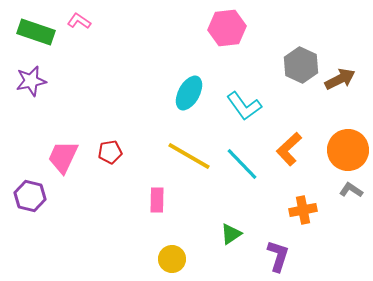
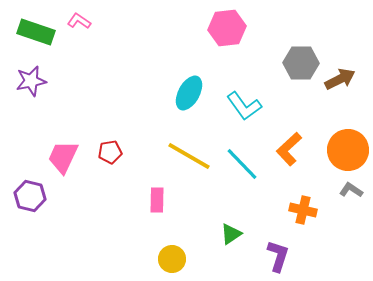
gray hexagon: moved 2 px up; rotated 24 degrees counterclockwise
orange cross: rotated 24 degrees clockwise
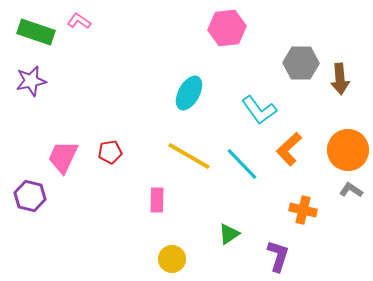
brown arrow: rotated 112 degrees clockwise
cyan L-shape: moved 15 px right, 4 px down
green triangle: moved 2 px left
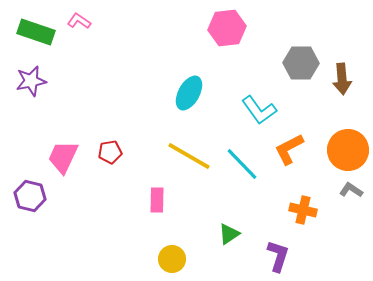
brown arrow: moved 2 px right
orange L-shape: rotated 16 degrees clockwise
